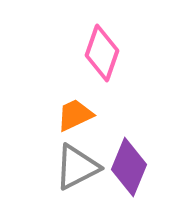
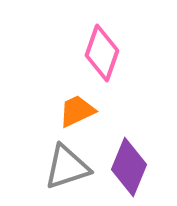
orange trapezoid: moved 2 px right, 4 px up
gray triangle: moved 10 px left; rotated 9 degrees clockwise
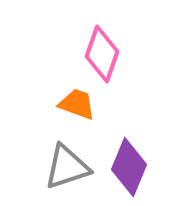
pink diamond: moved 1 px down
orange trapezoid: moved 7 px up; rotated 45 degrees clockwise
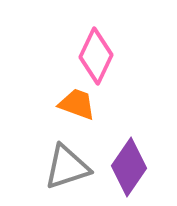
pink diamond: moved 6 px left, 2 px down; rotated 6 degrees clockwise
purple diamond: rotated 12 degrees clockwise
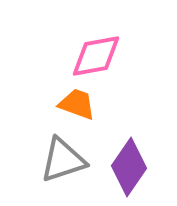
pink diamond: rotated 54 degrees clockwise
gray triangle: moved 4 px left, 7 px up
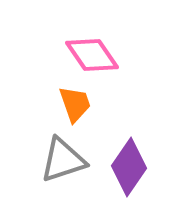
pink diamond: moved 4 px left, 1 px up; rotated 66 degrees clockwise
orange trapezoid: moved 2 px left; rotated 51 degrees clockwise
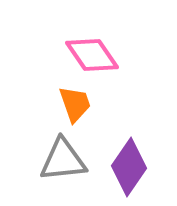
gray triangle: rotated 12 degrees clockwise
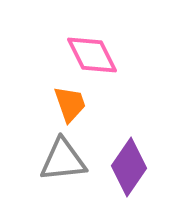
pink diamond: rotated 8 degrees clockwise
orange trapezoid: moved 5 px left
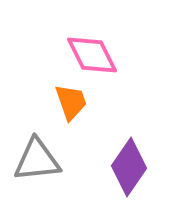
orange trapezoid: moved 1 px right, 2 px up
gray triangle: moved 26 px left
